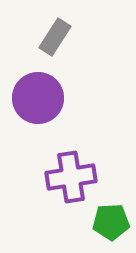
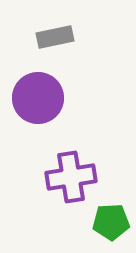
gray rectangle: rotated 45 degrees clockwise
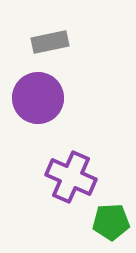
gray rectangle: moved 5 px left, 5 px down
purple cross: rotated 33 degrees clockwise
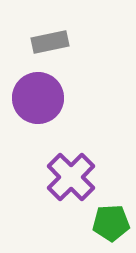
purple cross: rotated 21 degrees clockwise
green pentagon: moved 1 px down
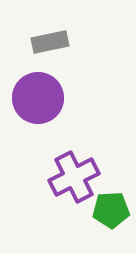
purple cross: moved 3 px right; rotated 18 degrees clockwise
green pentagon: moved 13 px up
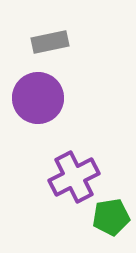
green pentagon: moved 7 px down; rotated 6 degrees counterclockwise
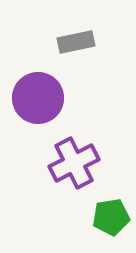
gray rectangle: moved 26 px right
purple cross: moved 14 px up
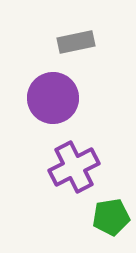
purple circle: moved 15 px right
purple cross: moved 4 px down
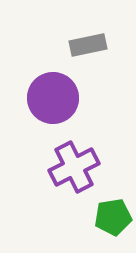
gray rectangle: moved 12 px right, 3 px down
green pentagon: moved 2 px right
